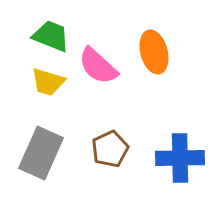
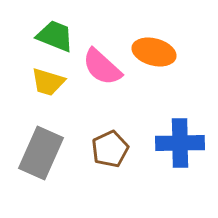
green trapezoid: moved 4 px right
orange ellipse: rotated 60 degrees counterclockwise
pink semicircle: moved 4 px right, 1 px down
blue cross: moved 15 px up
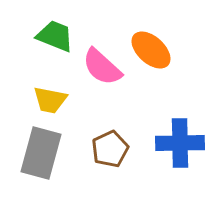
orange ellipse: moved 3 px left, 2 px up; rotated 27 degrees clockwise
yellow trapezoid: moved 2 px right, 18 px down; rotated 6 degrees counterclockwise
gray rectangle: rotated 9 degrees counterclockwise
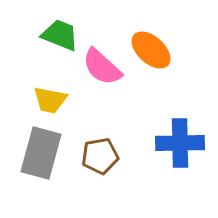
green trapezoid: moved 5 px right, 1 px up
brown pentagon: moved 10 px left, 7 px down; rotated 15 degrees clockwise
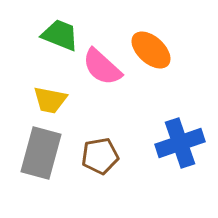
blue cross: rotated 18 degrees counterclockwise
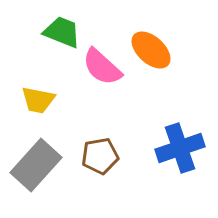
green trapezoid: moved 2 px right, 3 px up
yellow trapezoid: moved 12 px left
blue cross: moved 5 px down
gray rectangle: moved 5 px left, 12 px down; rotated 27 degrees clockwise
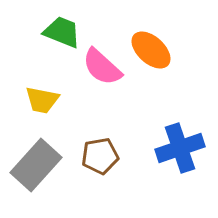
yellow trapezoid: moved 4 px right
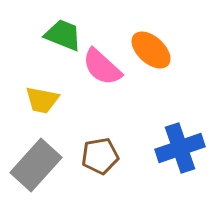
green trapezoid: moved 1 px right, 3 px down
